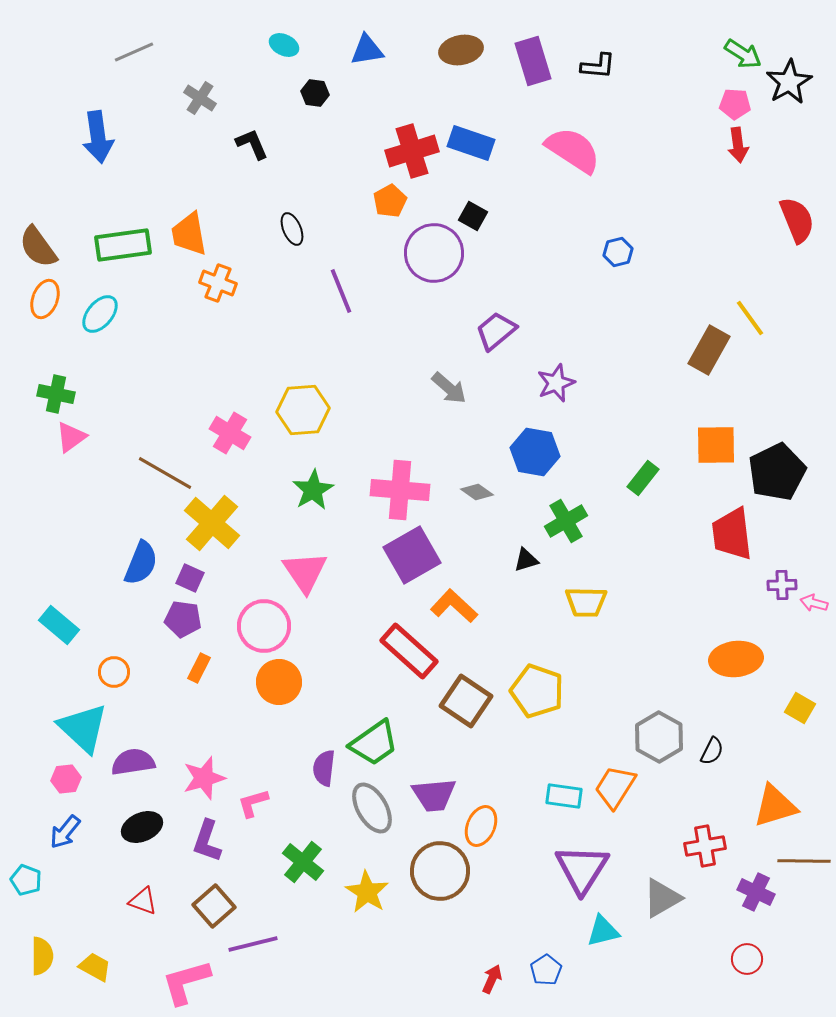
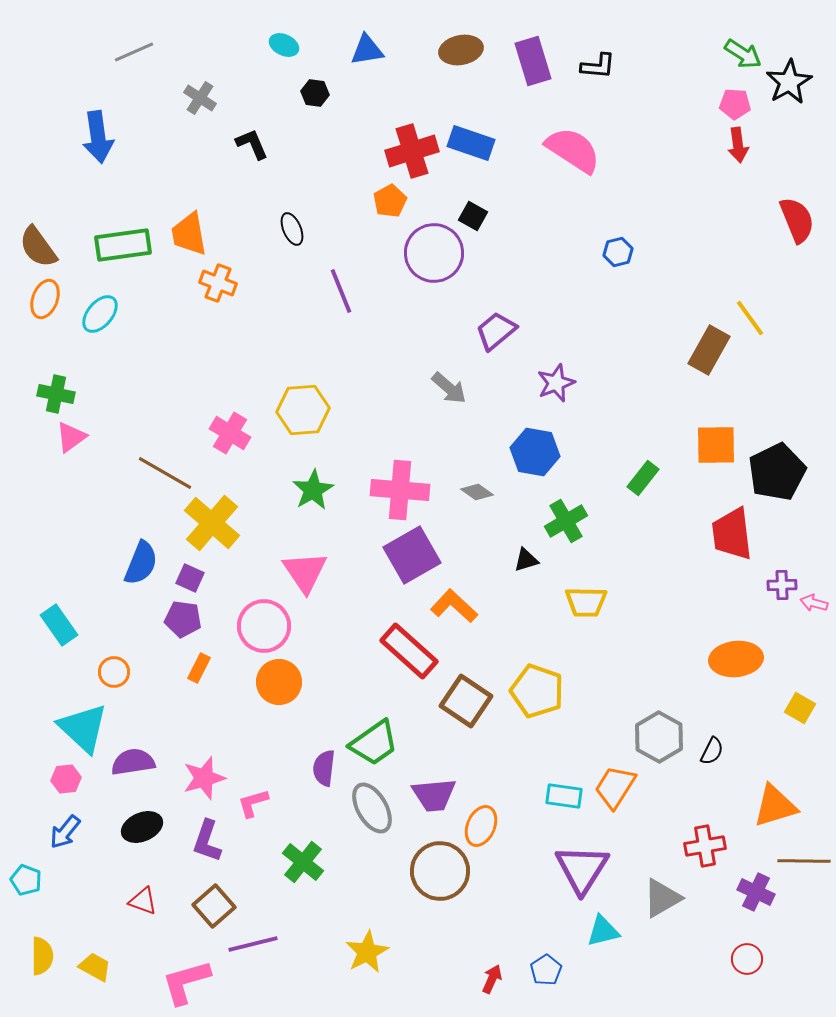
cyan rectangle at (59, 625): rotated 15 degrees clockwise
yellow star at (367, 892): moved 60 px down; rotated 12 degrees clockwise
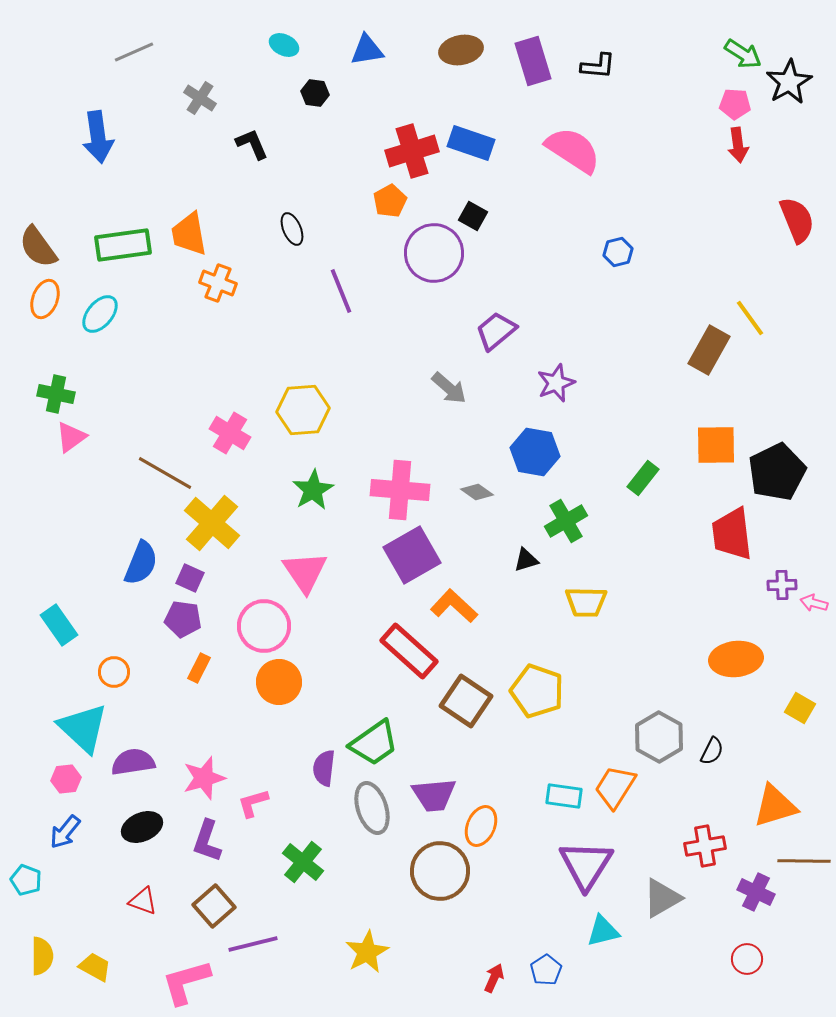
gray ellipse at (372, 808): rotated 12 degrees clockwise
purple triangle at (582, 869): moved 4 px right, 4 px up
red arrow at (492, 979): moved 2 px right, 1 px up
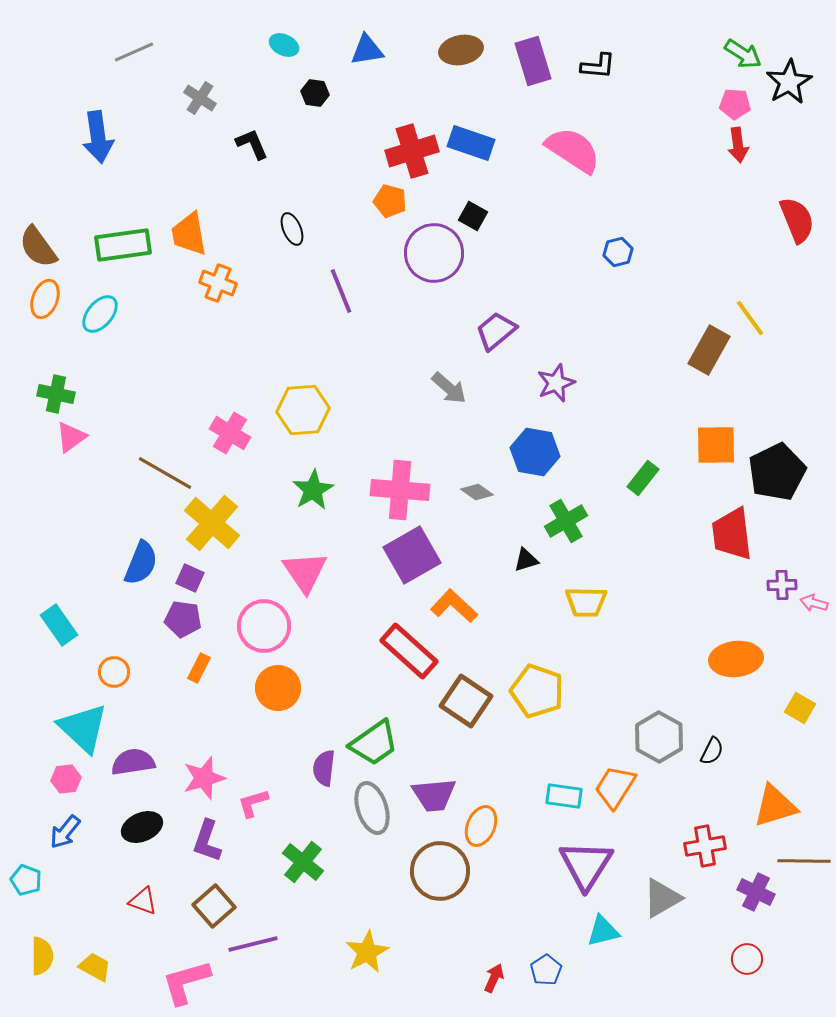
orange pentagon at (390, 201): rotated 28 degrees counterclockwise
orange circle at (279, 682): moved 1 px left, 6 px down
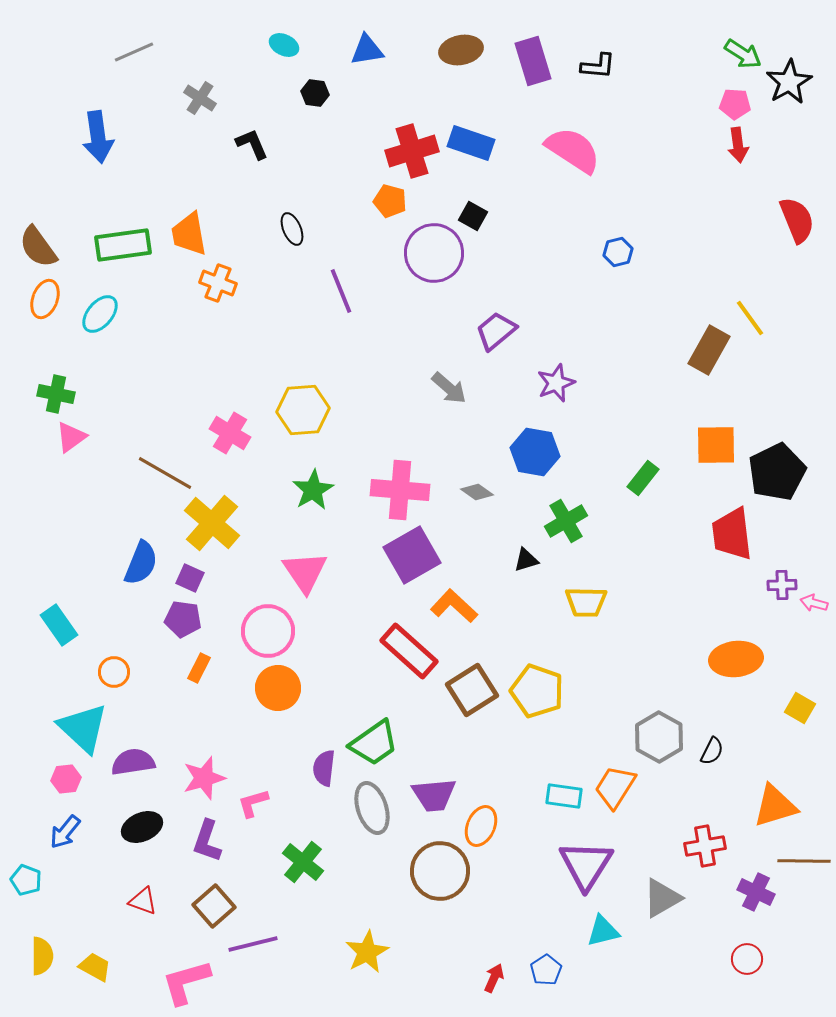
pink circle at (264, 626): moved 4 px right, 5 px down
brown square at (466, 701): moved 6 px right, 11 px up; rotated 24 degrees clockwise
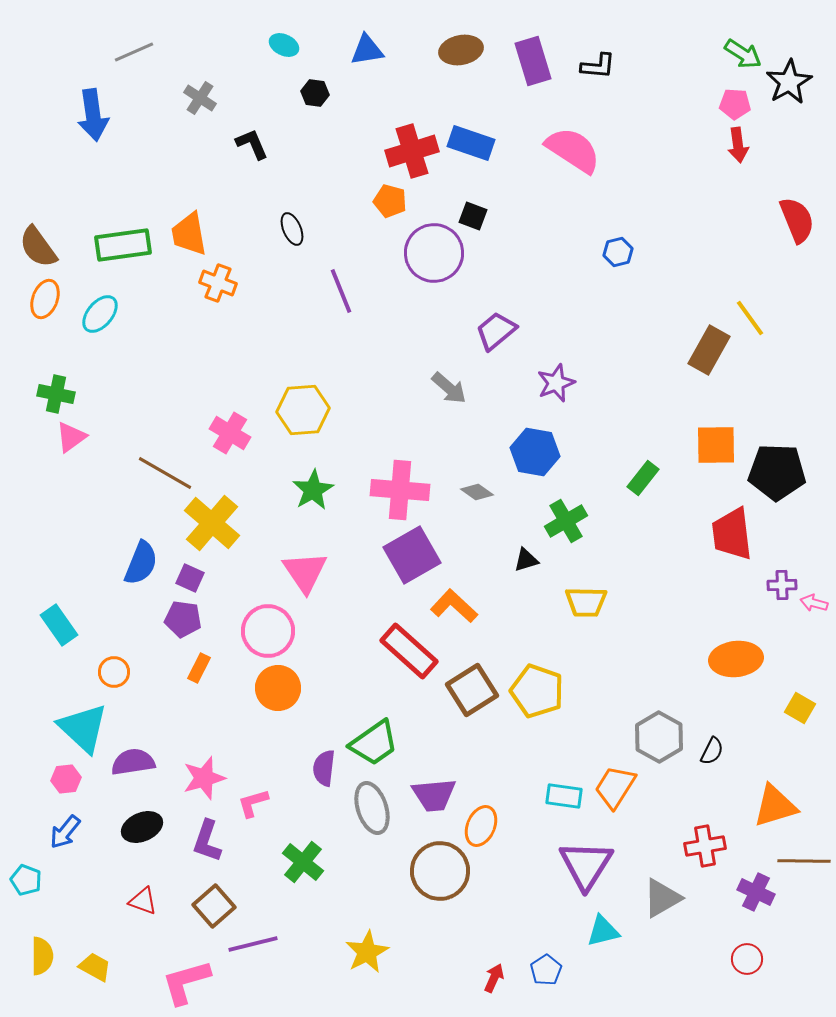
blue arrow at (98, 137): moved 5 px left, 22 px up
black square at (473, 216): rotated 8 degrees counterclockwise
black pentagon at (777, 472): rotated 28 degrees clockwise
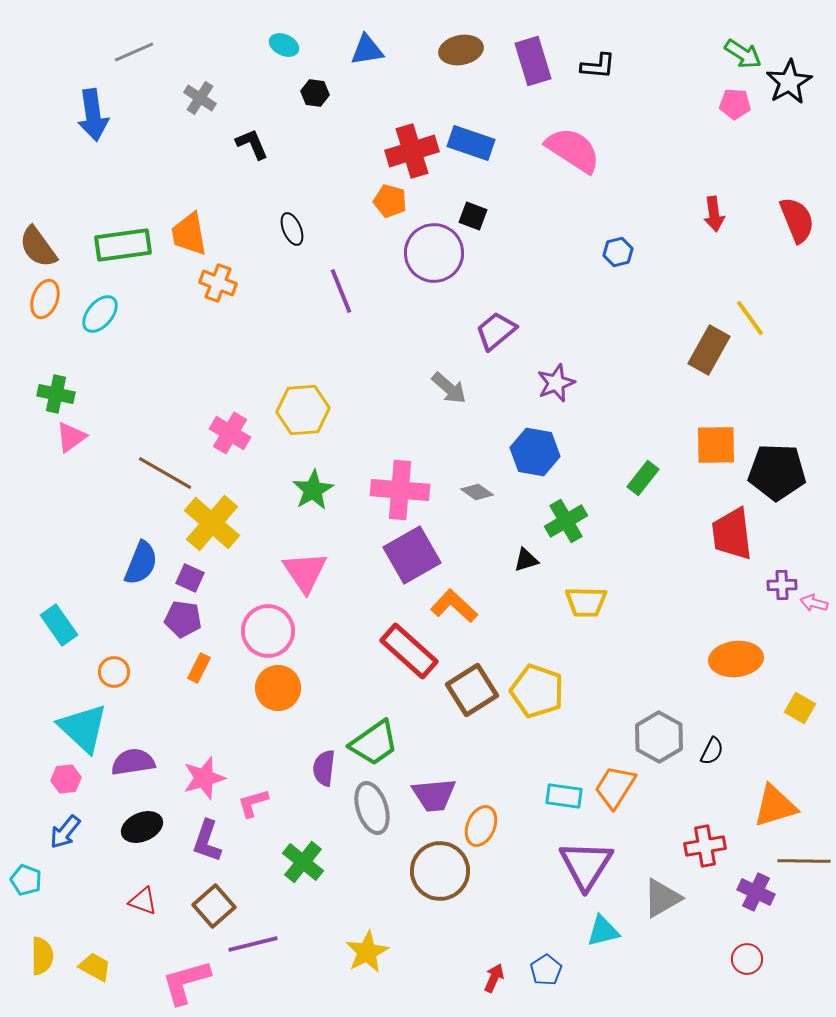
red arrow at (738, 145): moved 24 px left, 69 px down
